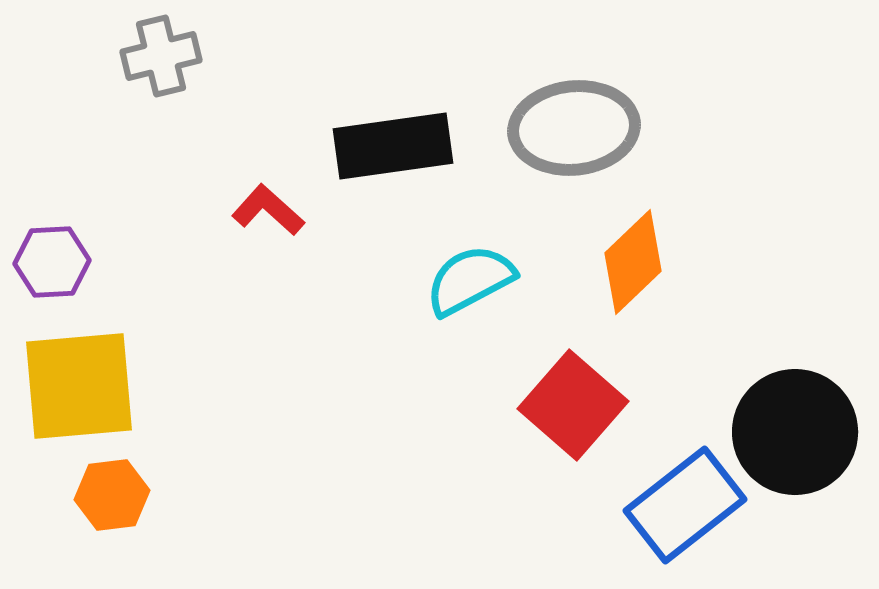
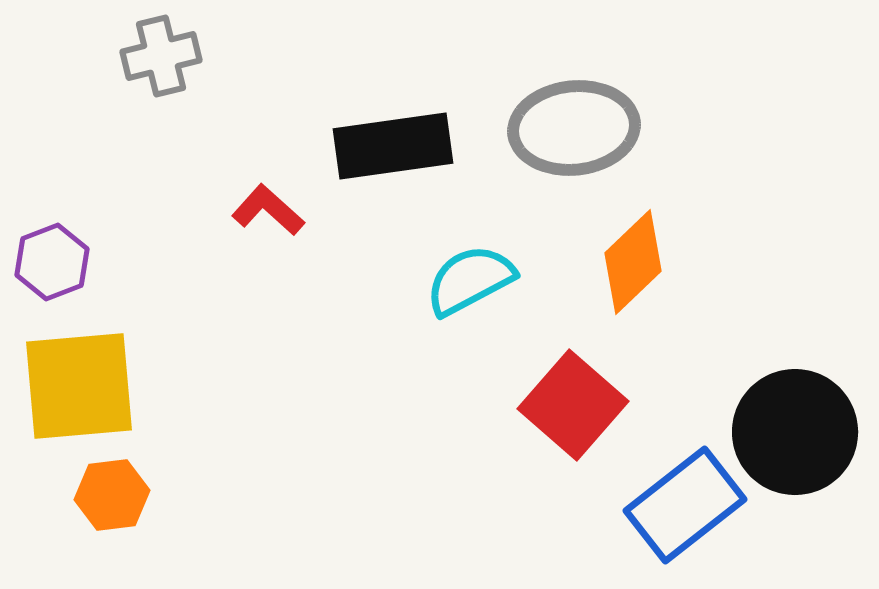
purple hexagon: rotated 18 degrees counterclockwise
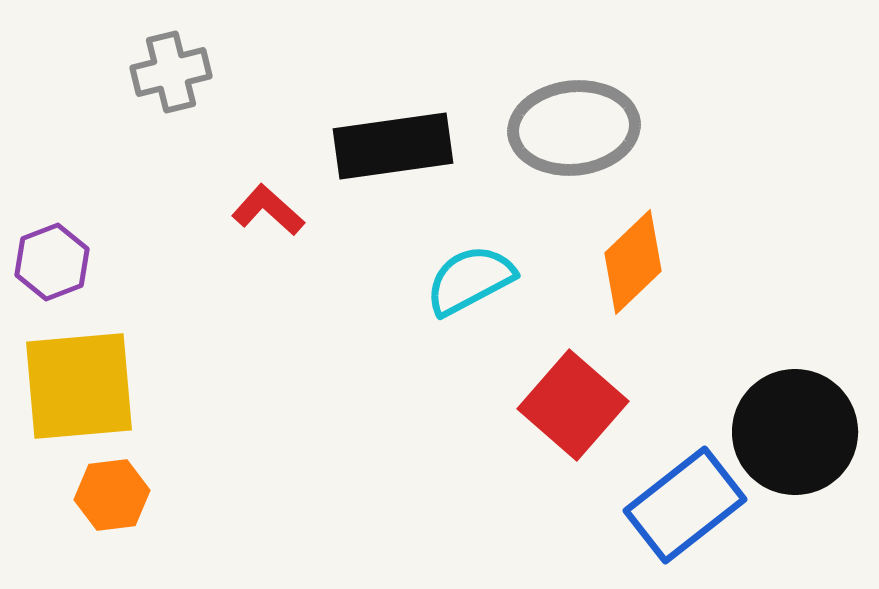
gray cross: moved 10 px right, 16 px down
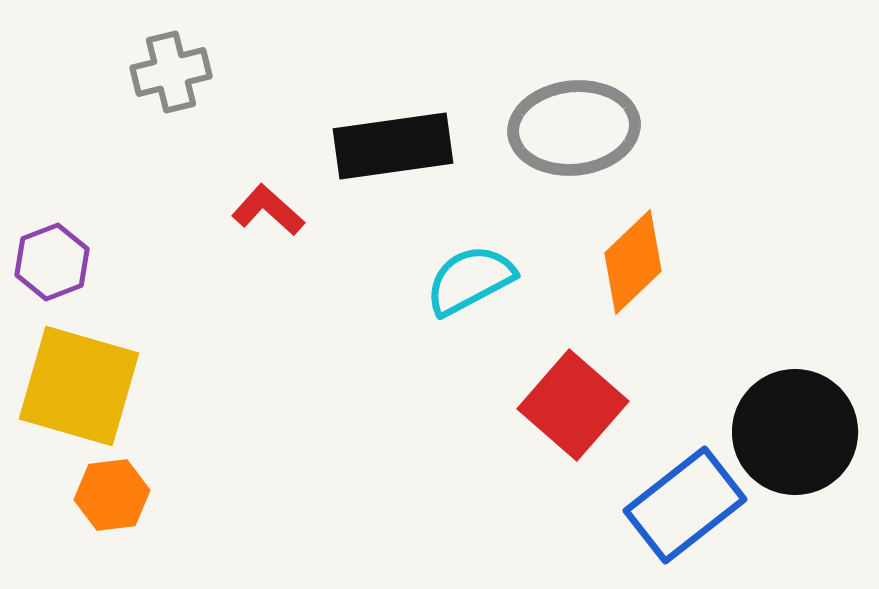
yellow square: rotated 21 degrees clockwise
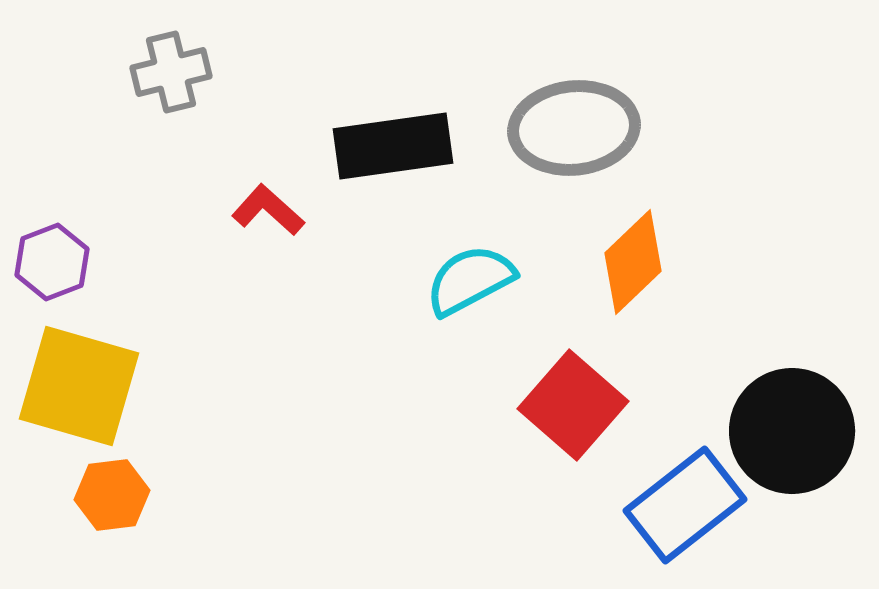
black circle: moved 3 px left, 1 px up
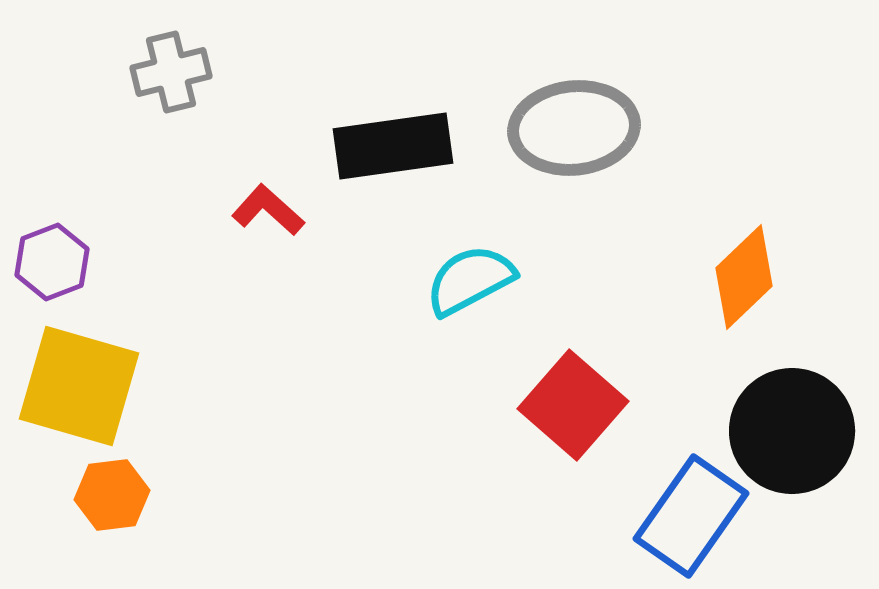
orange diamond: moved 111 px right, 15 px down
blue rectangle: moved 6 px right, 11 px down; rotated 17 degrees counterclockwise
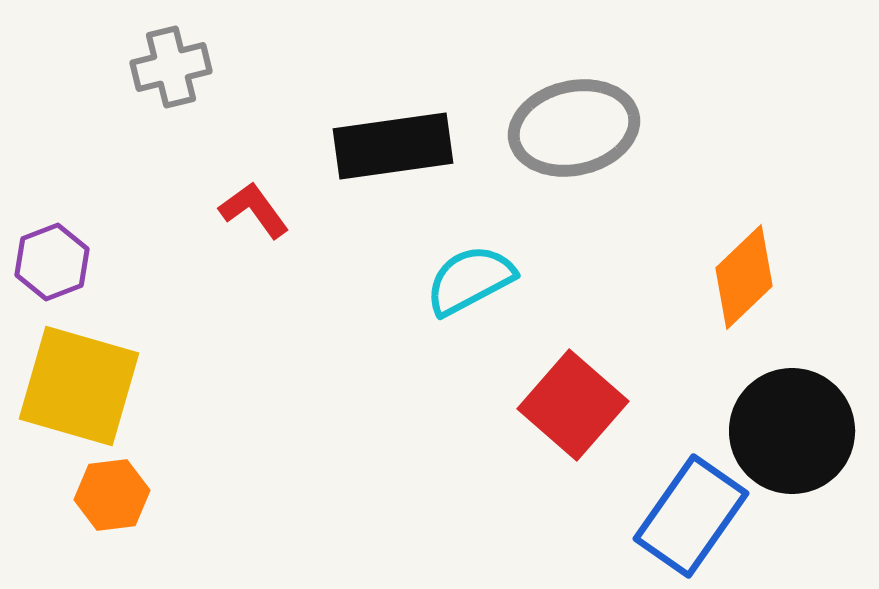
gray cross: moved 5 px up
gray ellipse: rotated 7 degrees counterclockwise
red L-shape: moved 14 px left; rotated 12 degrees clockwise
